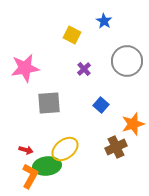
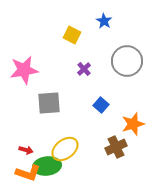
pink star: moved 1 px left, 2 px down
orange L-shape: moved 2 px left, 3 px up; rotated 80 degrees clockwise
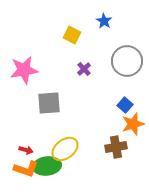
blue square: moved 24 px right
brown cross: rotated 15 degrees clockwise
orange L-shape: moved 2 px left, 4 px up
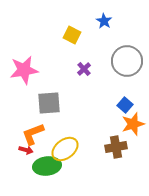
orange L-shape: moved 7 px right, 35 px up; rotated 140 degrees clockwise
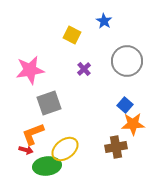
pink star: moved 6 px right
gray square: rotated 15 degrees counterclockwise
orange star: rotated 15 degrees clockwise
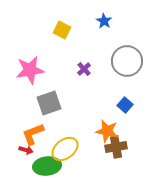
yellow square: moved 10 px left, 5 px up
orange star: moved 26 px left, 7 px down; rotated 15 degrees clockwise
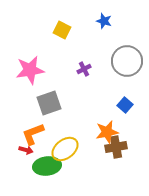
blue star: rotated 14 degrees counterclockwise
purple cross: rotated 16 degrees clockwise
orange star: moved 1 px down; rotated 25 degrees counterclockwise
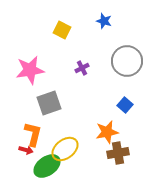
purple cross: moved 2 px left, 1 px up
orange L-shape: rotated 125 degrees clockwise
brown cross: moved 2 px right, 6 px down
green ellipse: rotated 28 degrees counterclockwise
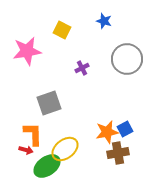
gray circle: moved 2 px up
pink star: moved 3 px left, 19 px up
blue square: moved 24 px down; rotated 21 degrees clockwise
orange L-shape: rotated 15 degrees counterclockwise
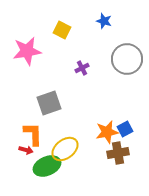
green ellipse: rotated 12 degrees clockwise
